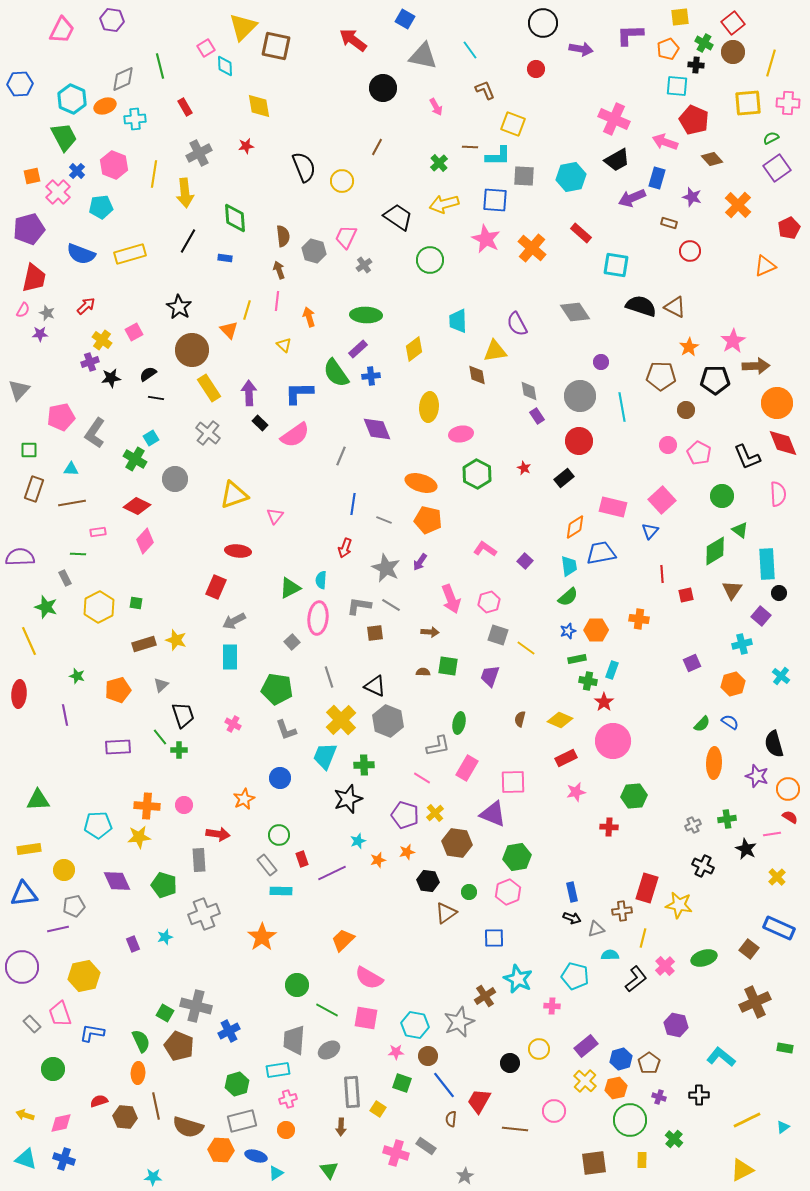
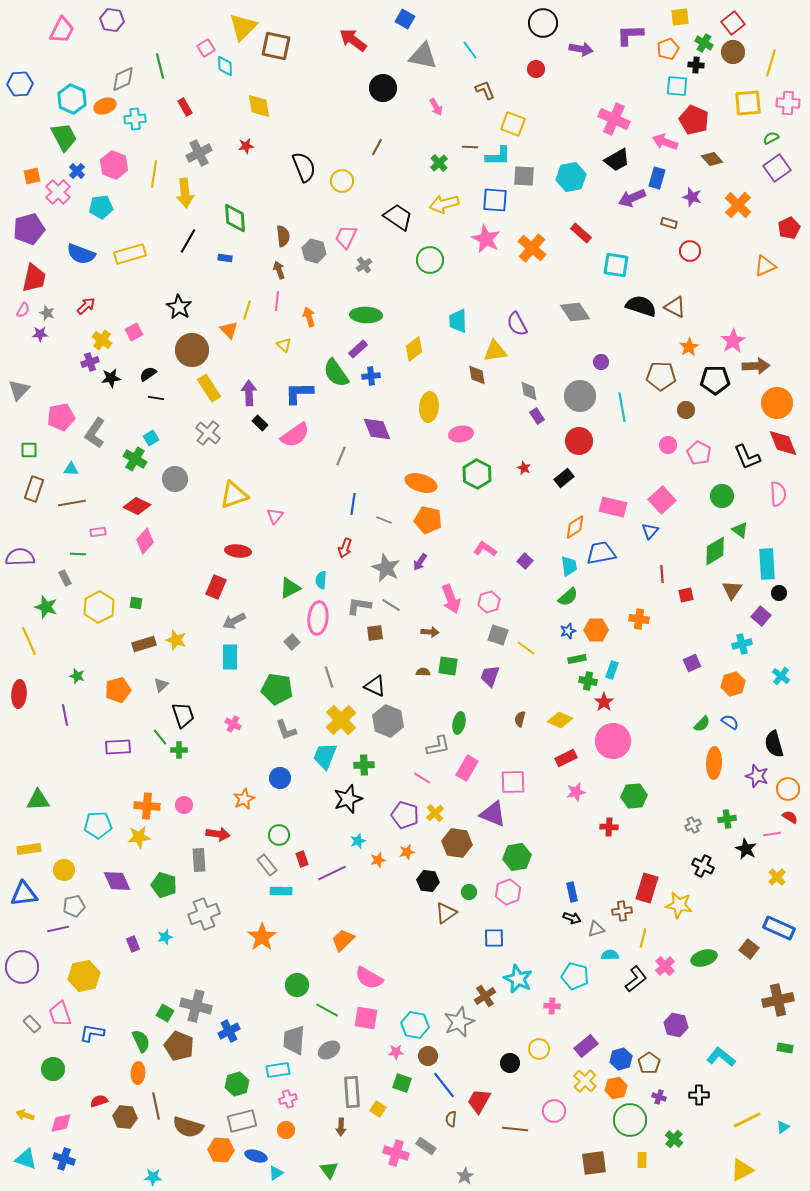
brown cross at (755, 1002): moved 23 px right, 2 px up; rotated 12 degrees clockwise
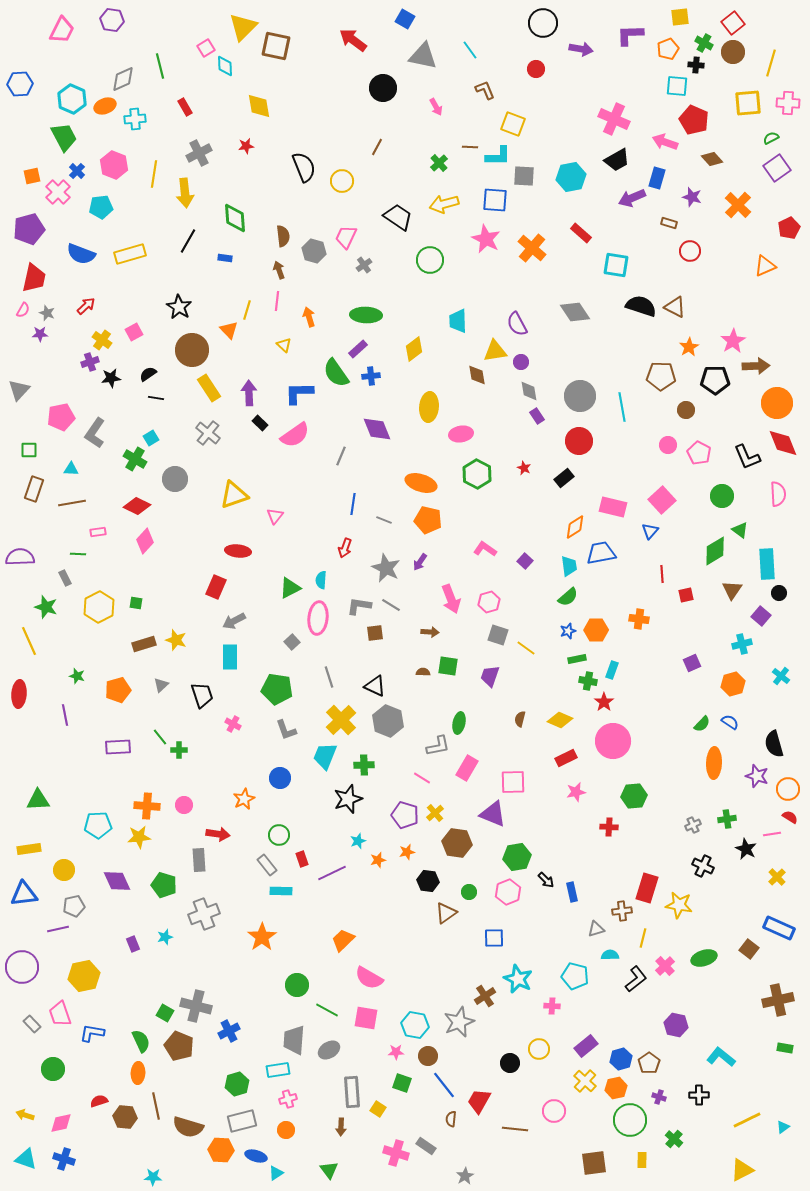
purple circle at (601, 362): moved 80 px left
black trapezoid at (183, 715): moved 19 px right, 20 px up
black arrow at (572, 918): moved 26 px left, 38 px up; rotated 24 degrees clockwise
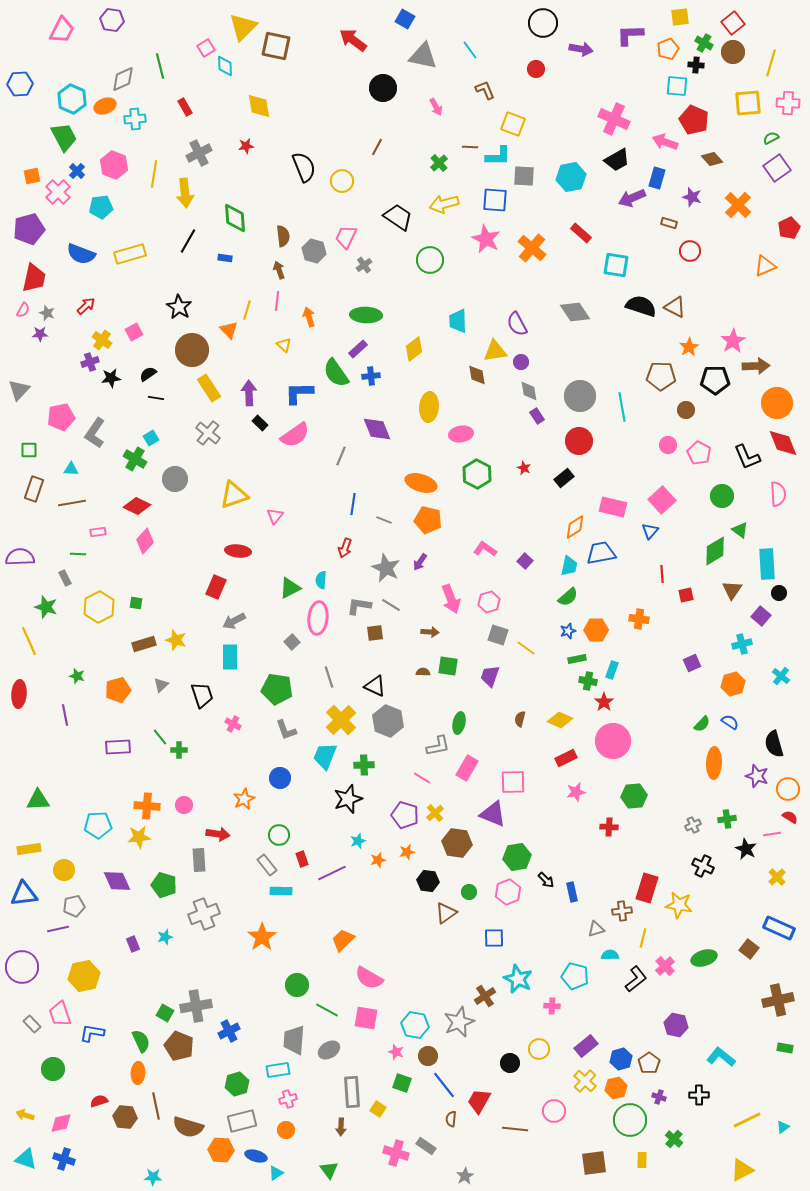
cyan trapezoid at (569, 566): rotated 20 degrees clockwise
gray cross at (196, 1006): rotated 24 degrees counterclockwise
pink star at (396, 1052): rotated 21 degrees clockwise
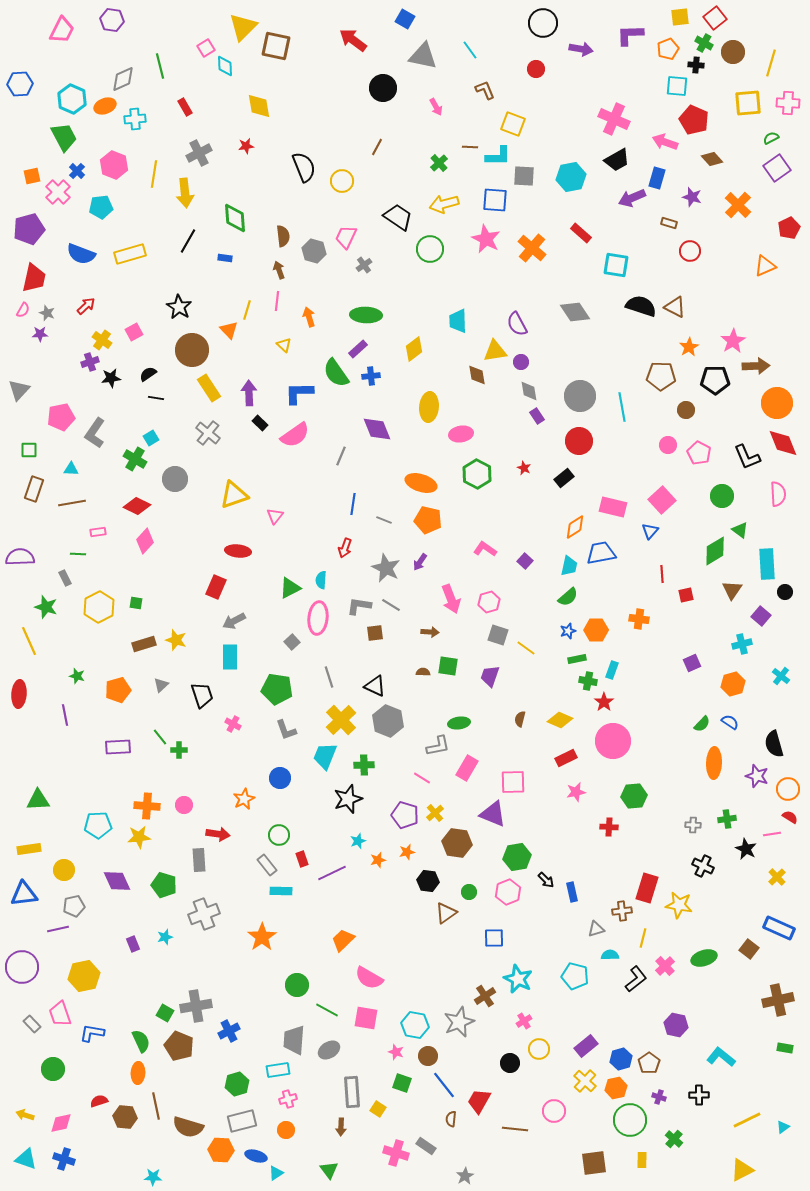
red square at (733, 23): moved 18 px left, 5 px up
green circle at (430, 260): moved 11 px up
black circle at (779, 593): moved 6 px right, 1 px up
green ellipse at (459, 723): rotated 70 degrees clockwise
gray cross at (693, 825): rotated 28 degrees clockwise
pink cross at (552, 1006): moved 28 px left, 15 px down; rotated 35 degrees counterclockwise
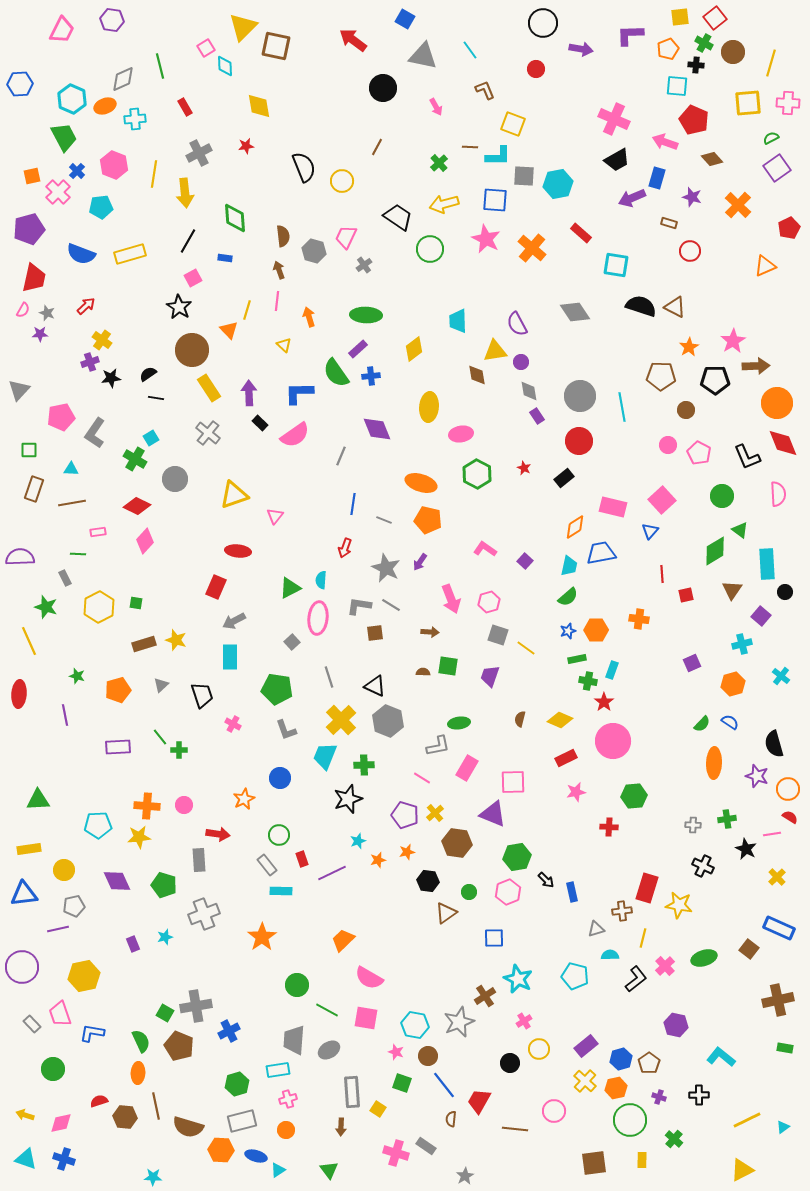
cyan hexagon at (571, 177): moved 13 px left, 7 px down
pink square at (134, 332): moved 59 px right, 54 px up
cyan triangle at (276, 1173): moved 2 px right, 3 px up
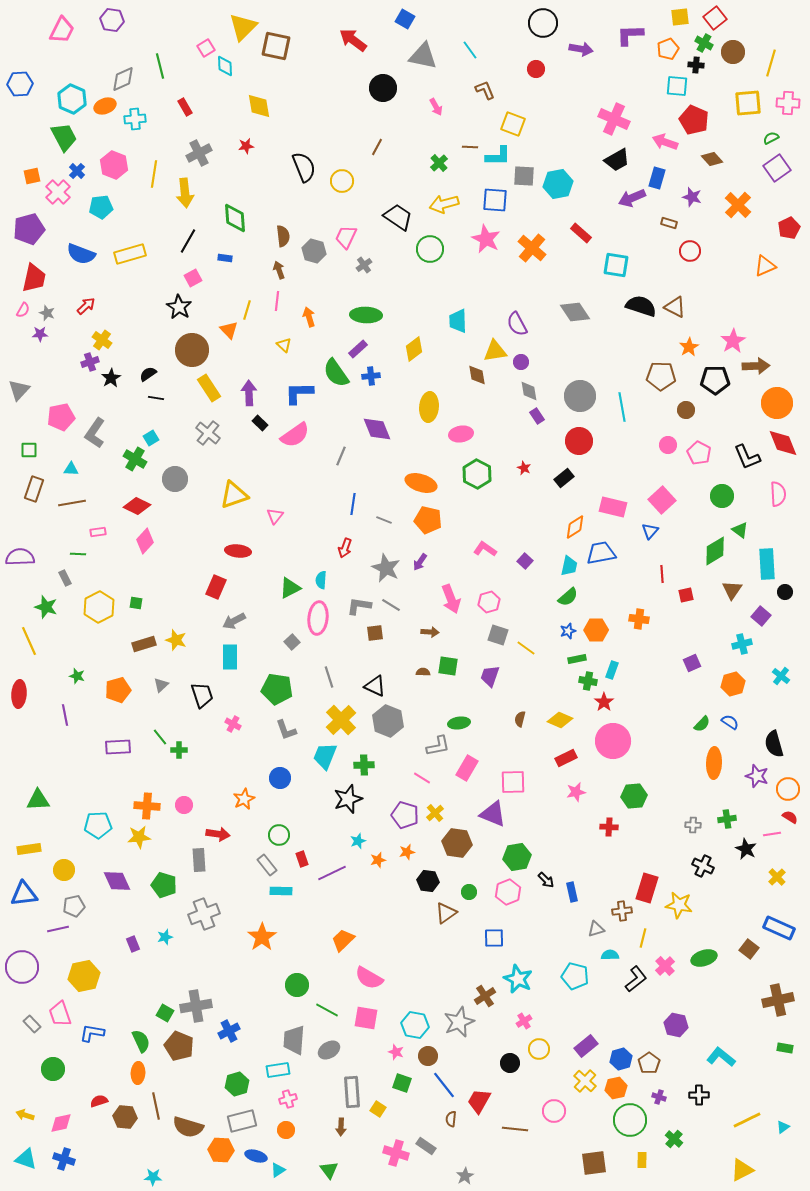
black star at (111, 378): rotated 24 degrees counterclockwise
